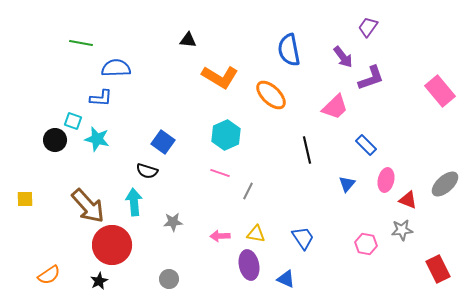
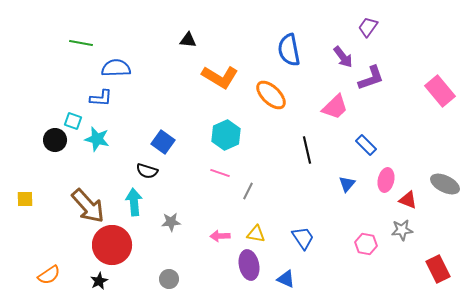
gray ellipse at (445, 184): rotated 68 degrees clockwise
gray star at (173, 222): moved 2 px left
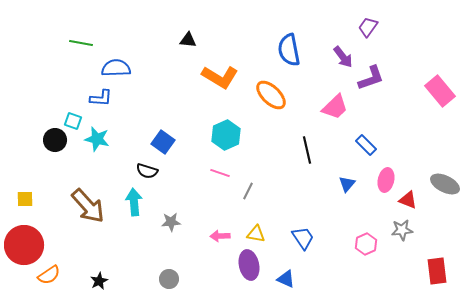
pink hexagon at (366, 244): rotated 25 degrees clockwise
red circle at (112, 245): moved 88 px left
red rectangle at (438, 269): moved 1 px left, 2 px down; rotated 20 degrees clockwise
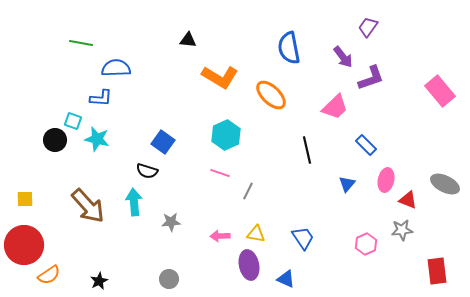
blue semicircle at (289, 50): moved 2 px up
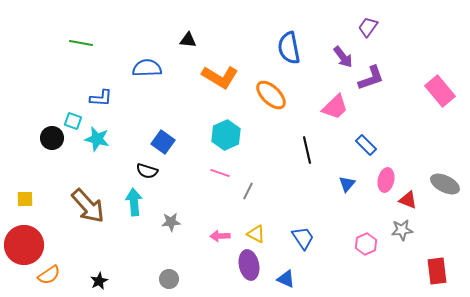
blue semicircle at (116, 68): moved 31 px right
black circle at (55, 140): moved 3 px left, 2 px up
yellow triangle at (256, 234): rotated 18 degrees clockwise
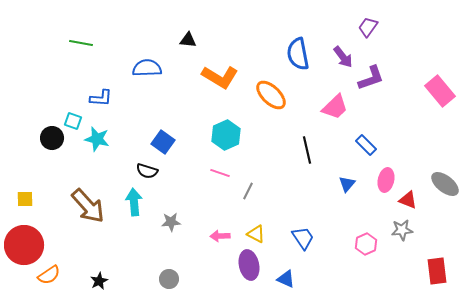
blue semicircle at (289, 48): moved 9 px right, 6 px down
gray ellipse at (445, 184): rotated 12 degrees clockwise
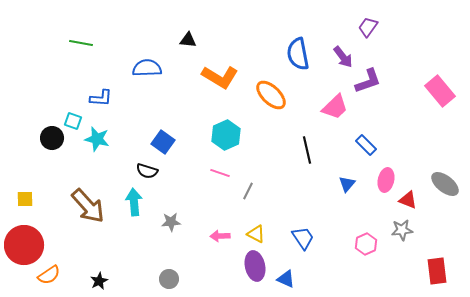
purple L-shape at (371, 78): moved 3 px left, 3 px down
purple ellipse at (249, 265): moved 6 px right, 1 px down
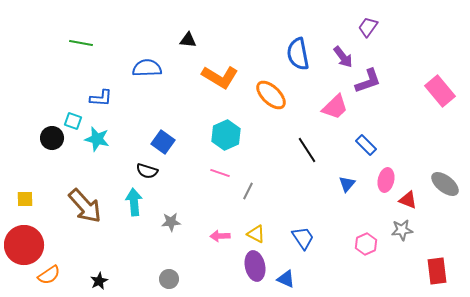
black line at (307, 150): rotated 20 degrees counterclockwise
brown arrow at (88, 206): moved 3 px left
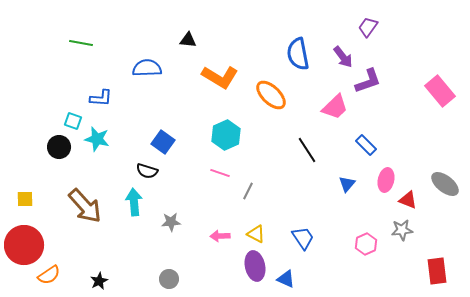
black circle at (52, 138): moved 7 px right, 9 px down
